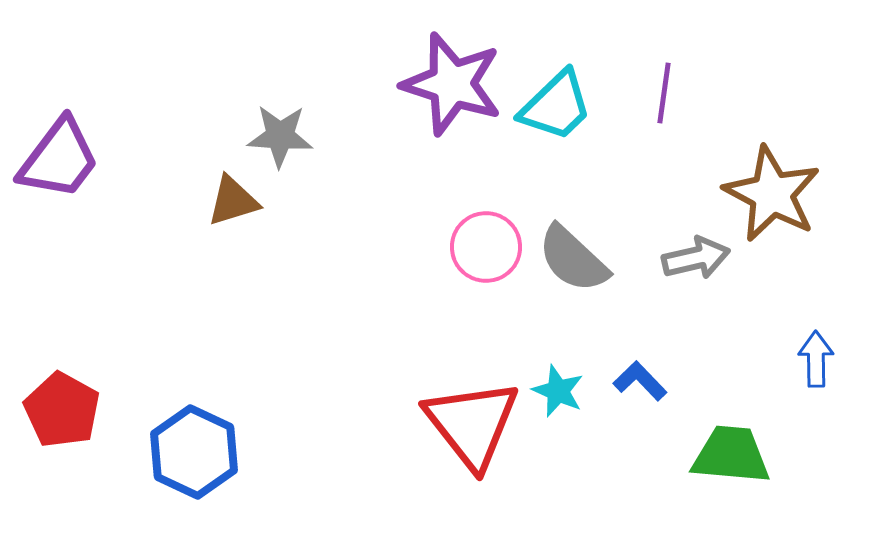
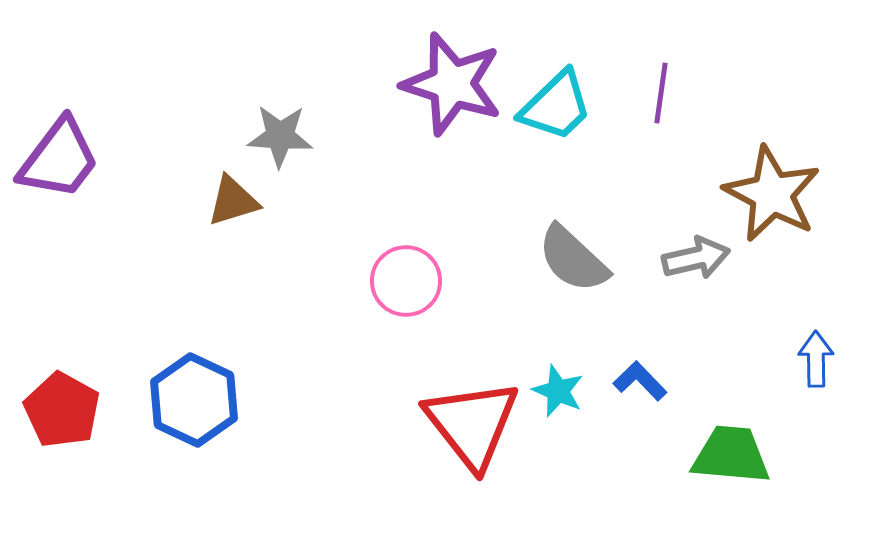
purple line: moved 3 px left
pink circle: moved 80 px left, 34 px down
blue hexagon: moved 52 px up
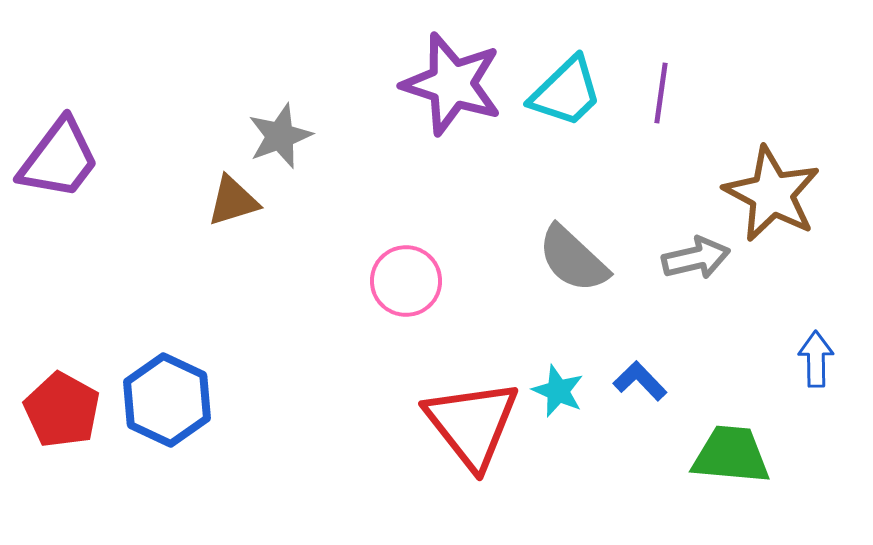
cyan trapezoid: moved 10 px right, 14 px up
gray star: rotated 24 degrees counterclockwise
blue hexagon: moved 27 px left
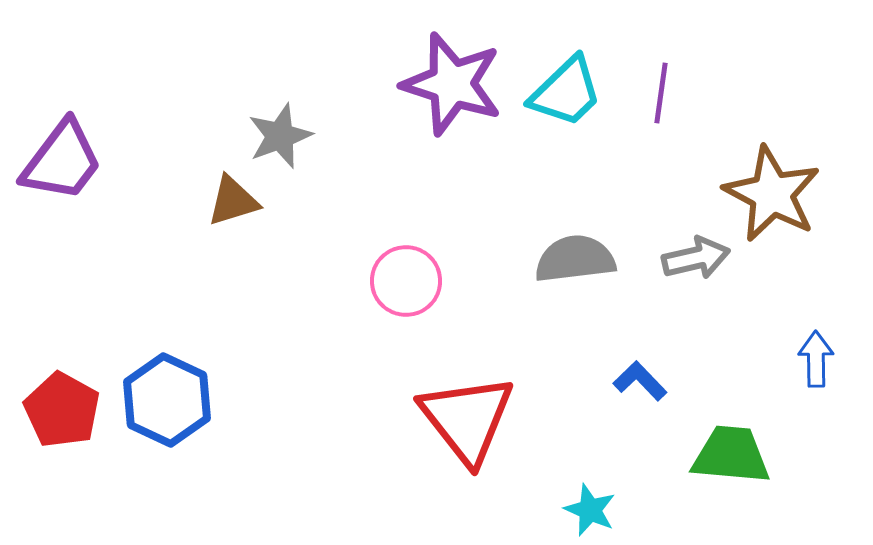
purple trapezoid: moved 3 px right, 2 px down
gray semicircle: moved 2 px right; rotated 130 degrees clockwise
cyan star: moved 32 px right, 119 px down
red triangle: moved 5 px left, 5 px up
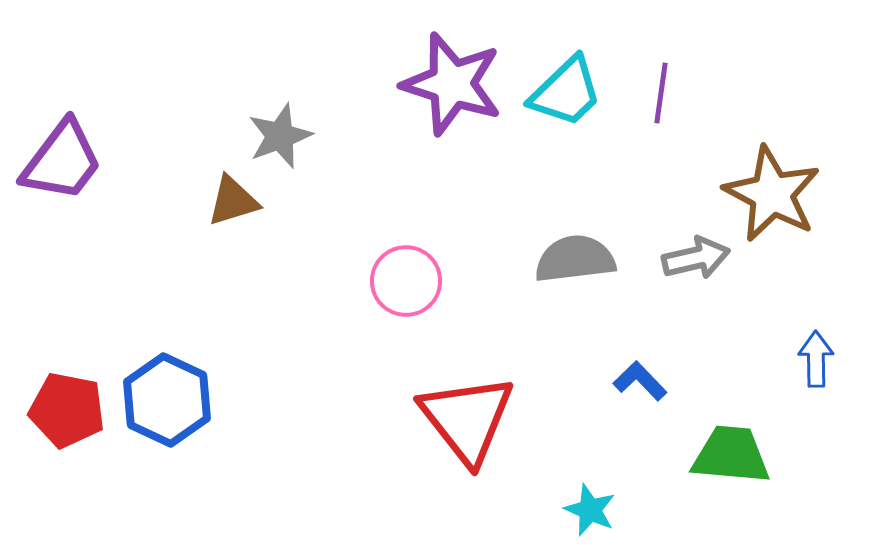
red pentagon: moved 5 px right; rotated 18 degrees counterclockwise
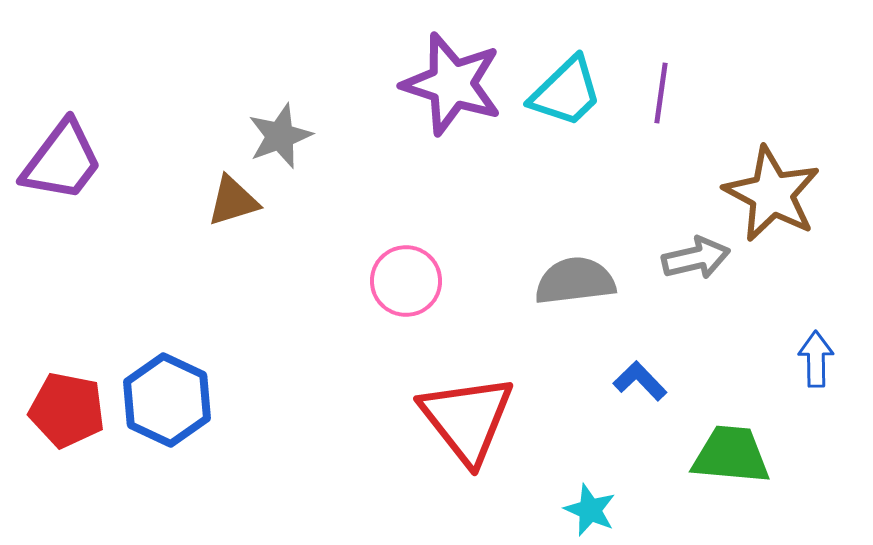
gray semicircle: moved 22 px down
